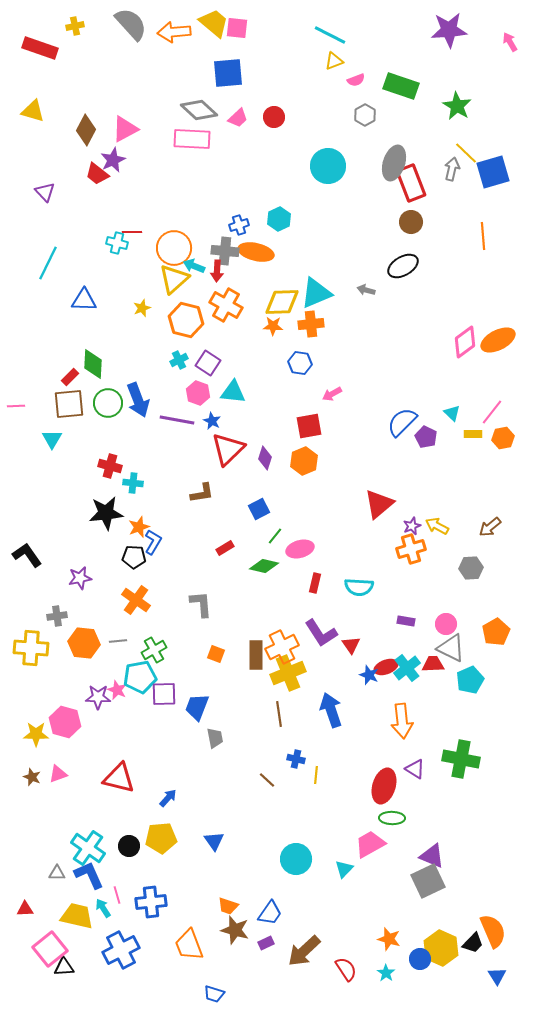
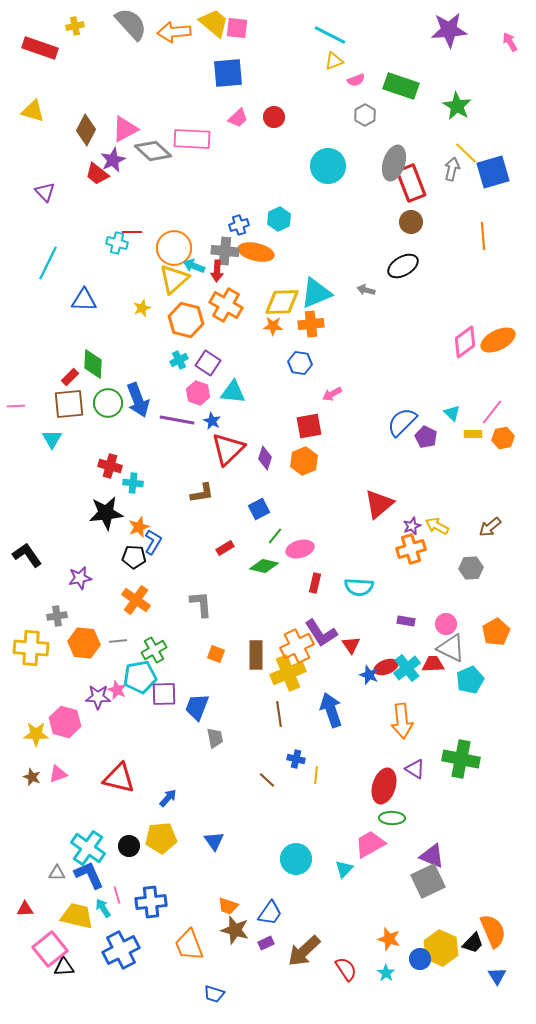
gray diamond at (199, 110): moved 46 px left, 41 px down
orange cross at (282, 647): moved 15 px right, 1 px up
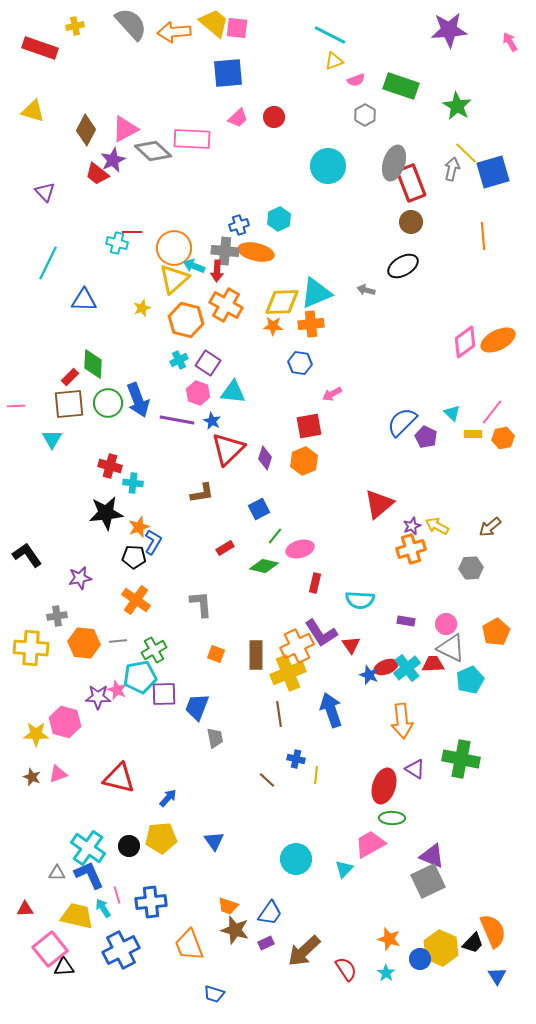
cyan semicircle at (359, 587): moved 1 px right, 13 px down
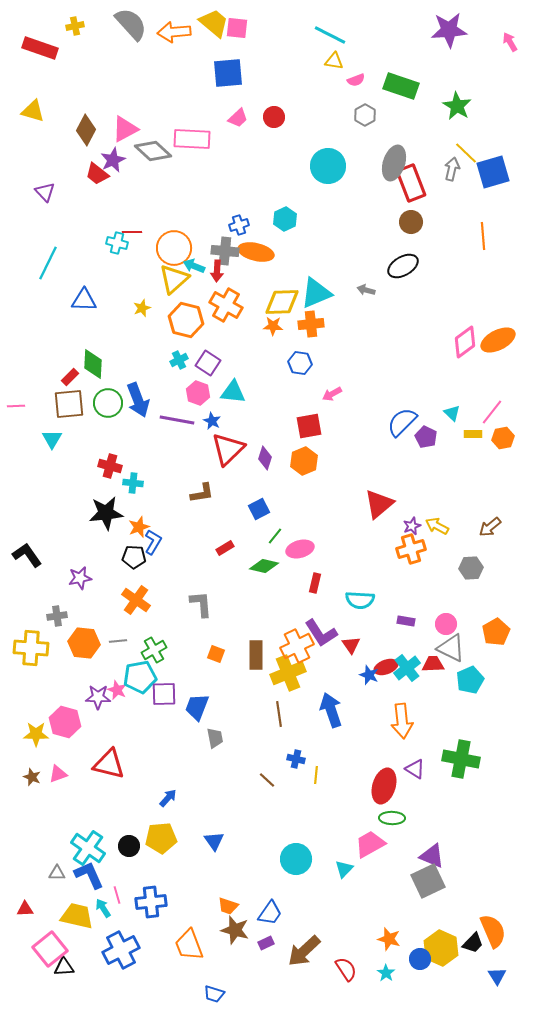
yellow triangle at (334, 61): rotated 30 degrees clockwise
cyan hexagon at (279, 219): moved 6 px right
red triangle at (119, 778): moved 10 px left, 14 px up
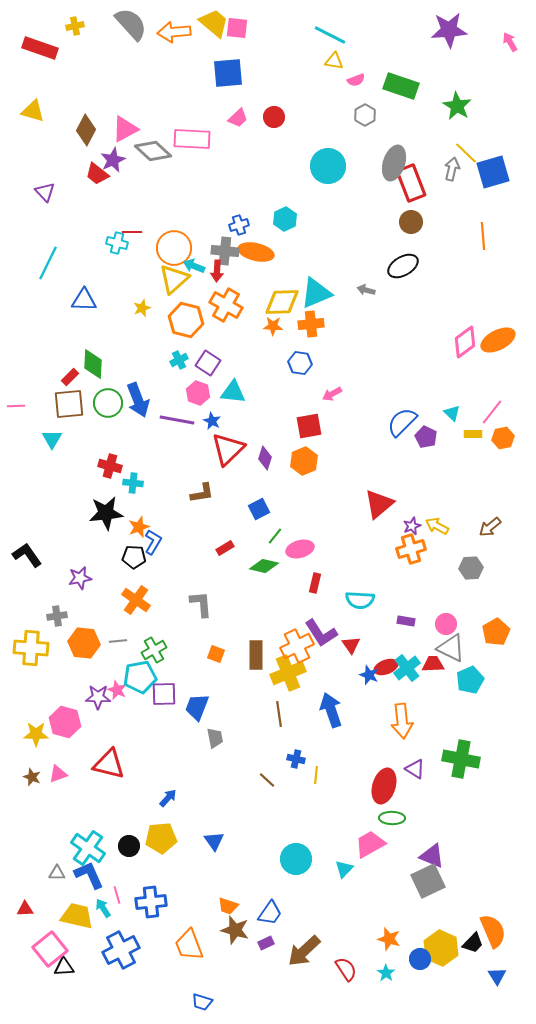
blue trapezoid at (214, 994): moved 12 px left, 8 px down
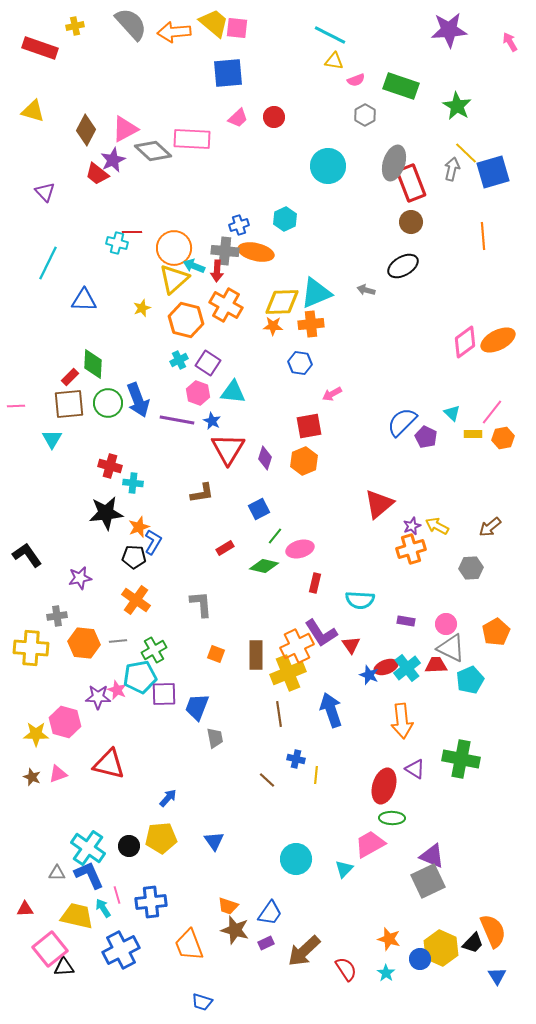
red triangle at (228, 449): rotated 15 degrees counterclockwise
red trapezoid at (433, 664): moved 3 px right, 1 px down
